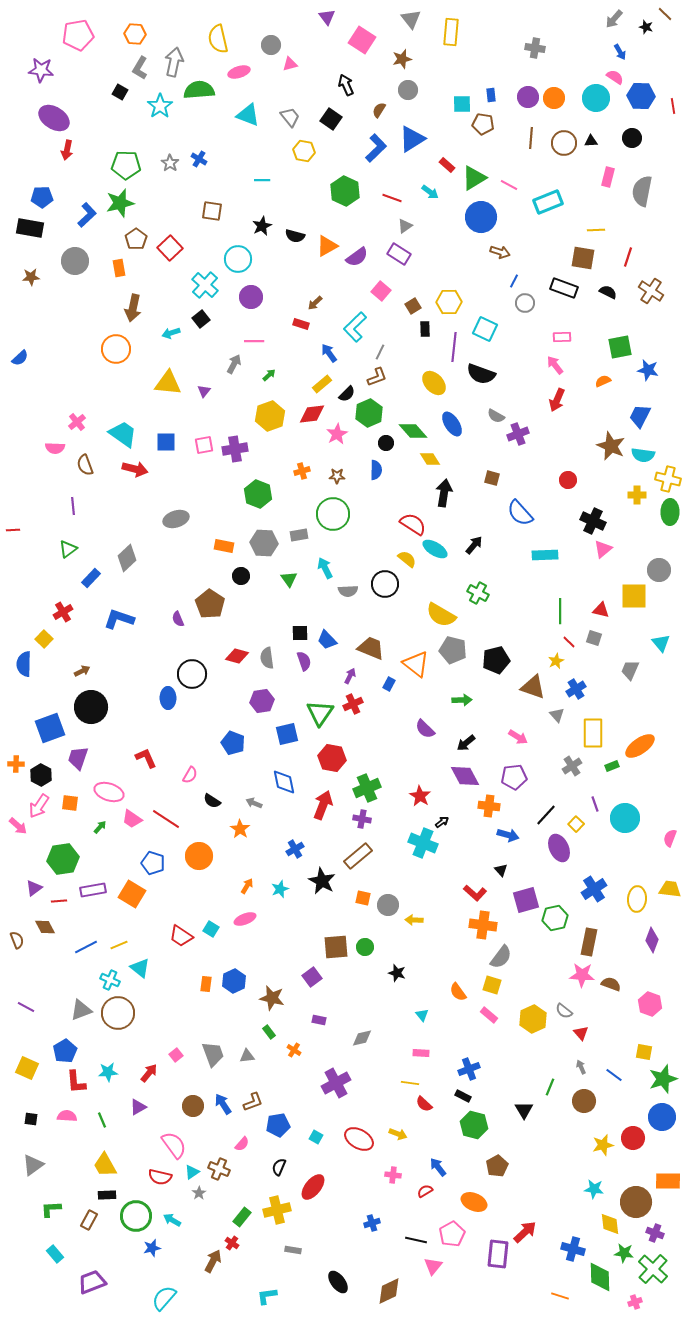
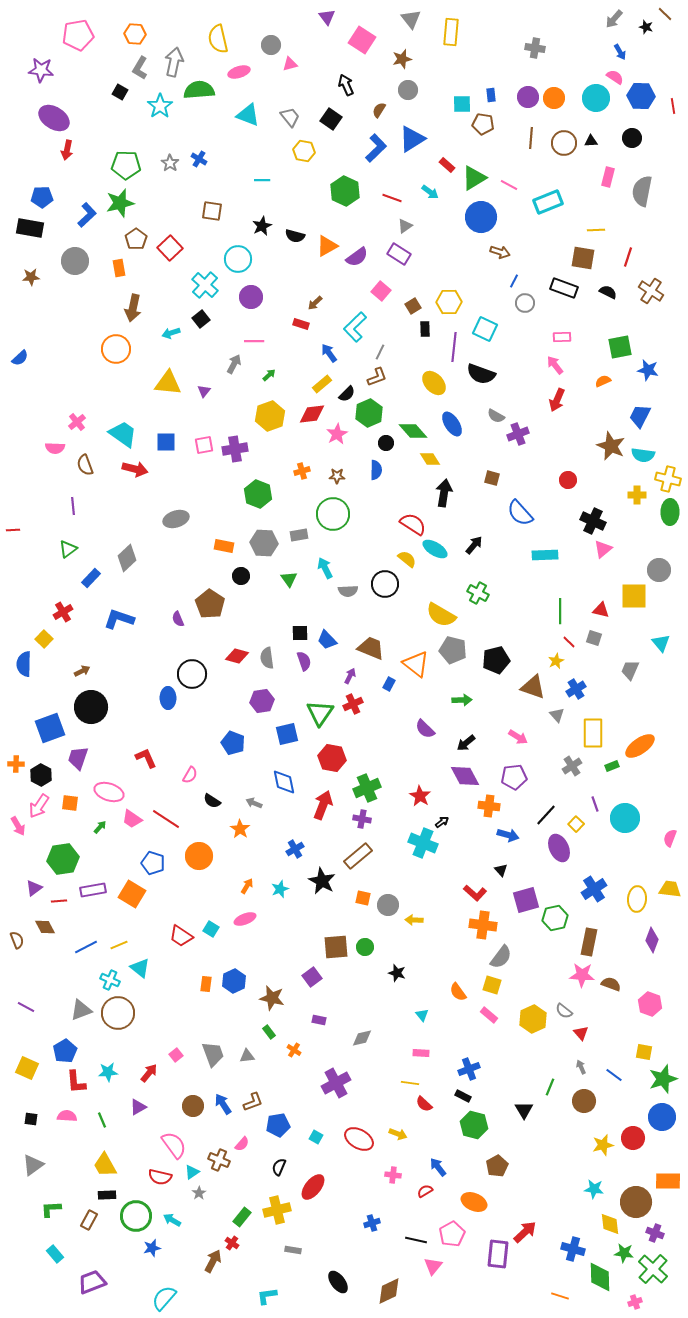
pink arrow at (18, 826): rotated 18 degrees clockwise
brown cross at (219, 1169): moved 9 px up
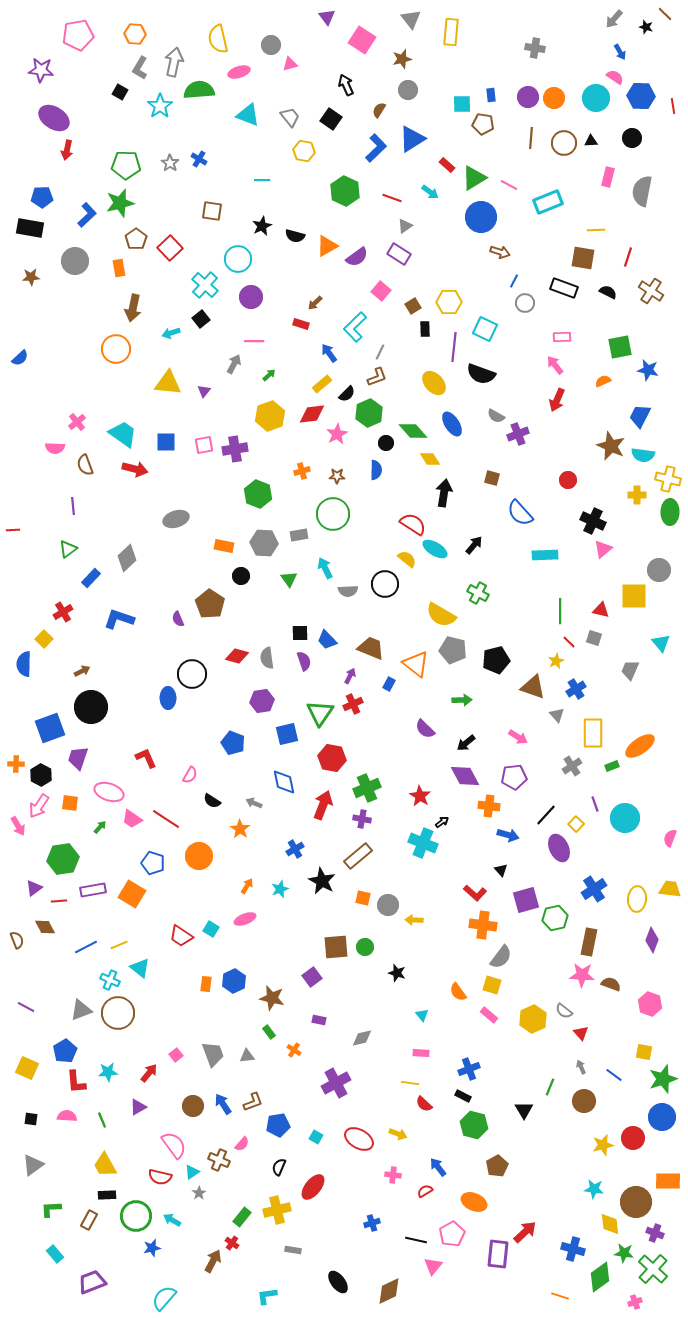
green diamond at (600, 1277): rotated 56 degrees clockwise
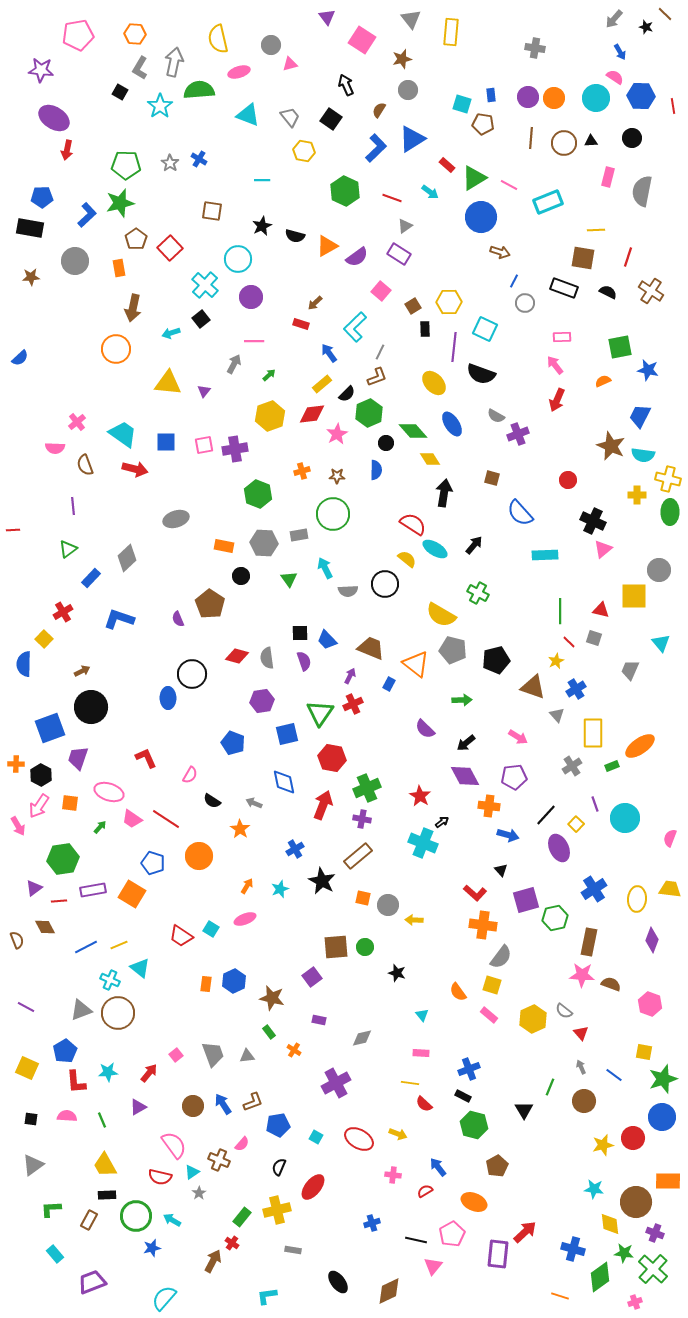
cyan square at (462, 104): rotated 18 degrees clockwise
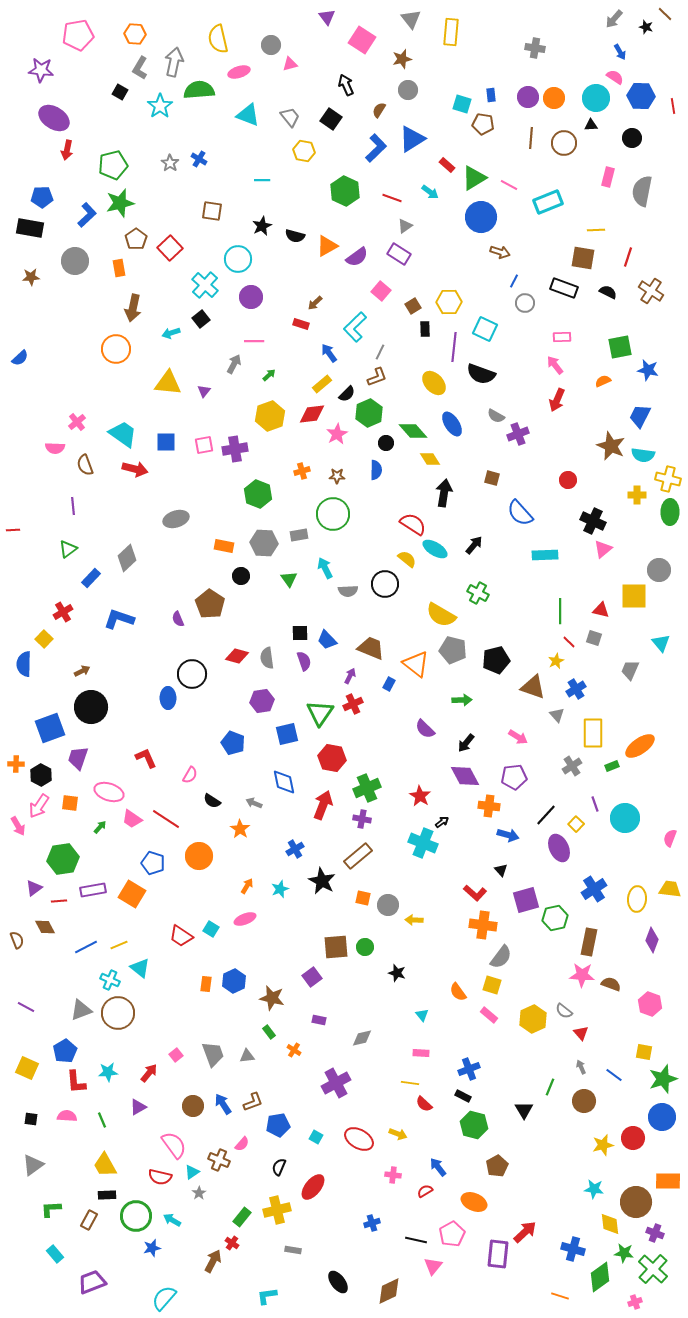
black triangle at (591, 141): moved 16 px up
green pentagon at (126, 165): moved 13 px left; rotated 16 degrees counterclockwise
black arrow at (466, 743): rotated 12 degrees counterclockwise
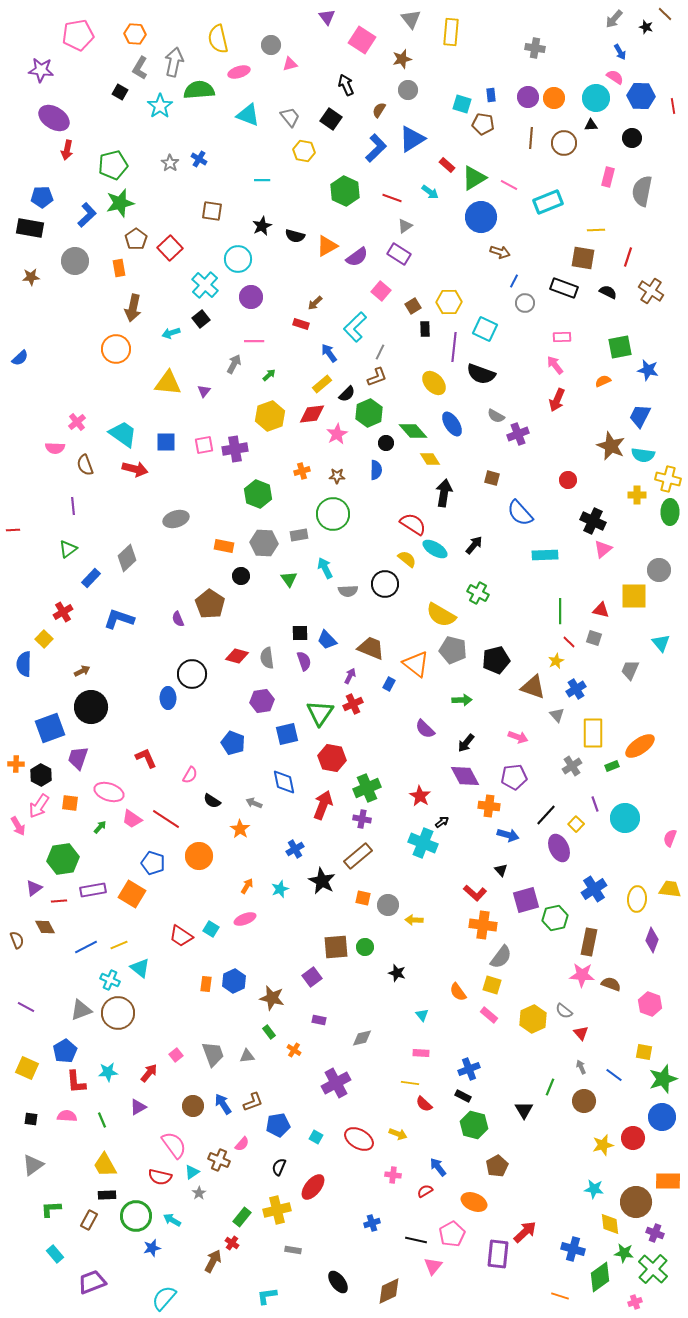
pink arrow at (518, 737): rotated 12 degrees counterclockwise
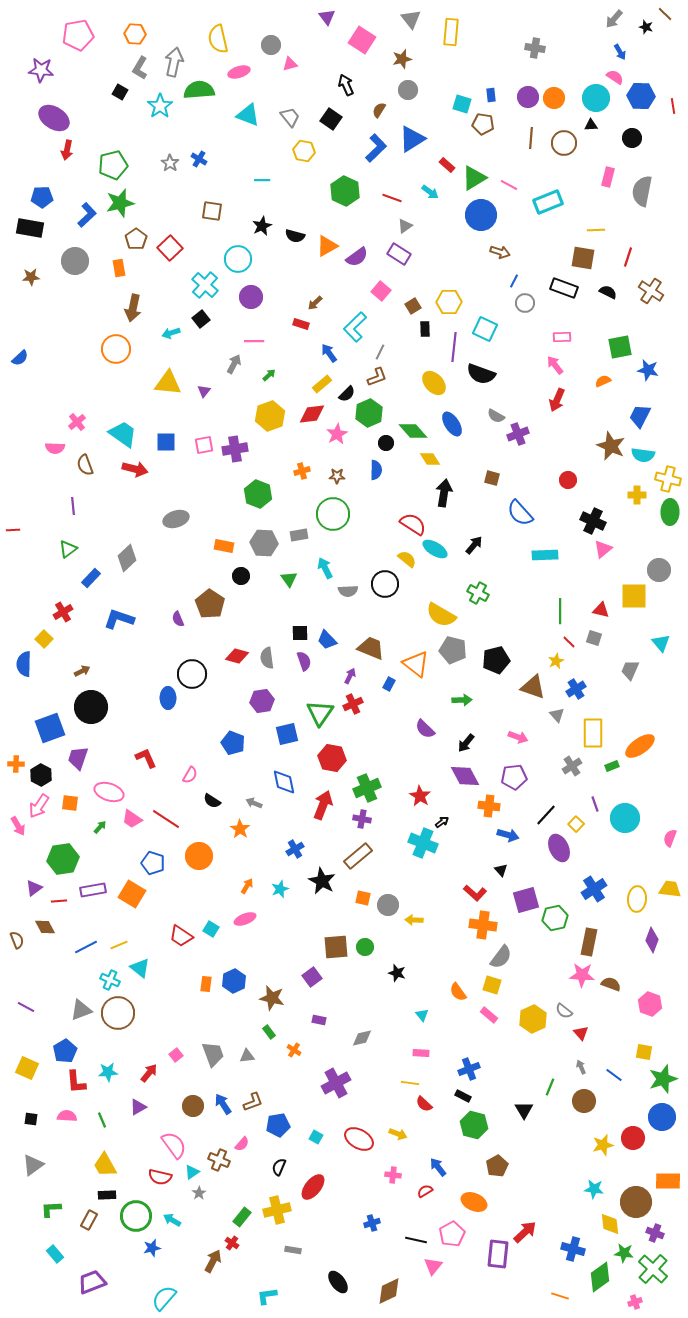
blue circle at (481, 217): moved 2 px up
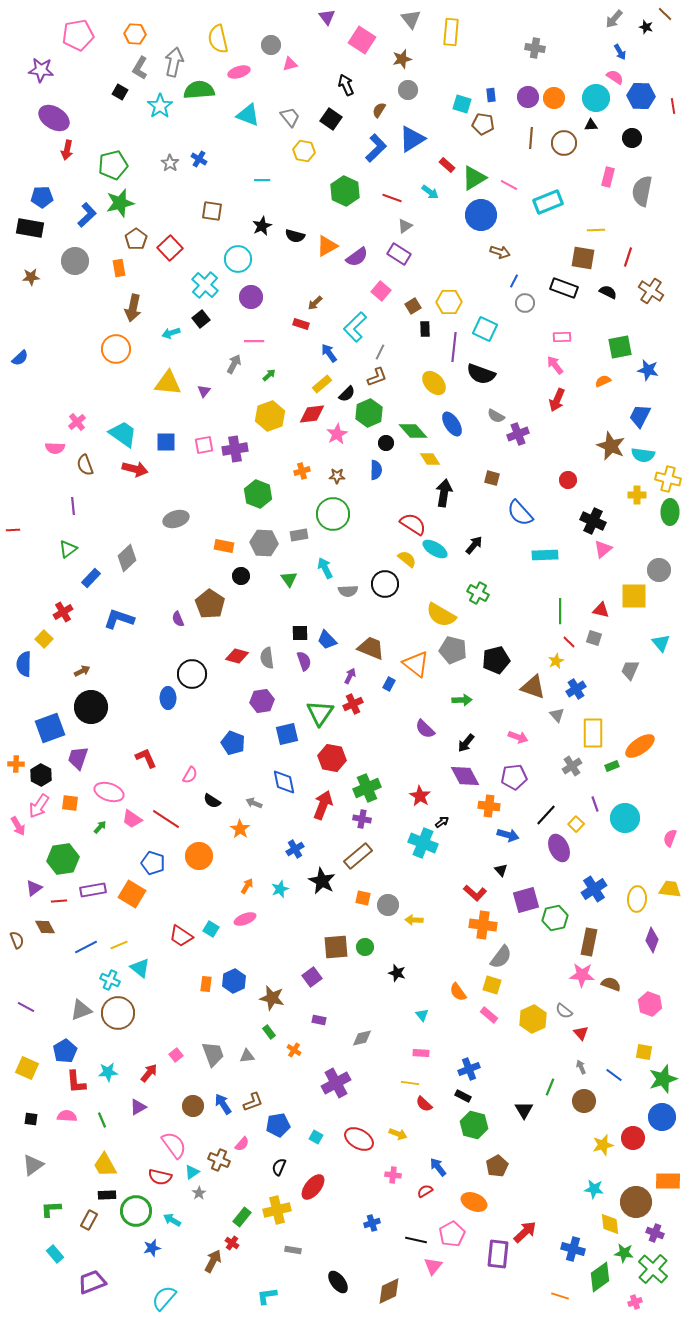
green circle at (136, 1216): moved 5 px up
